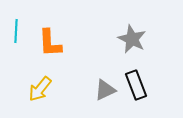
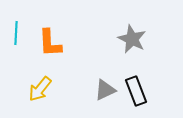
cyan line: moved 2 px down
black rectangle: moved 6 px down
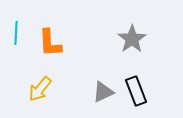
gray star: rotated 12 degrees clockwise
gray triangle: moved 2 px left, 2 px down
